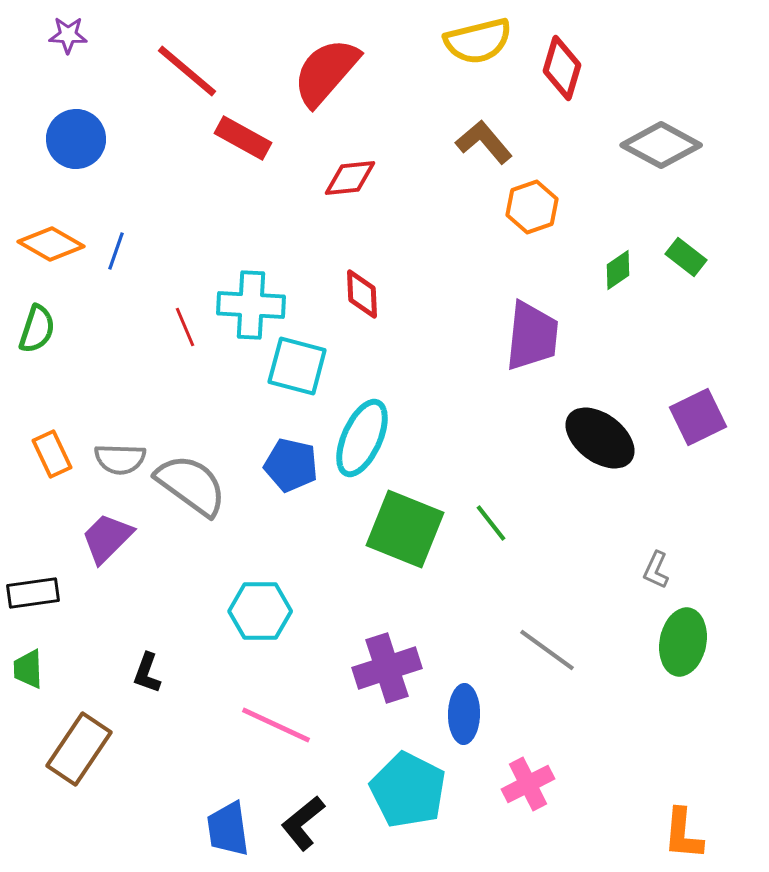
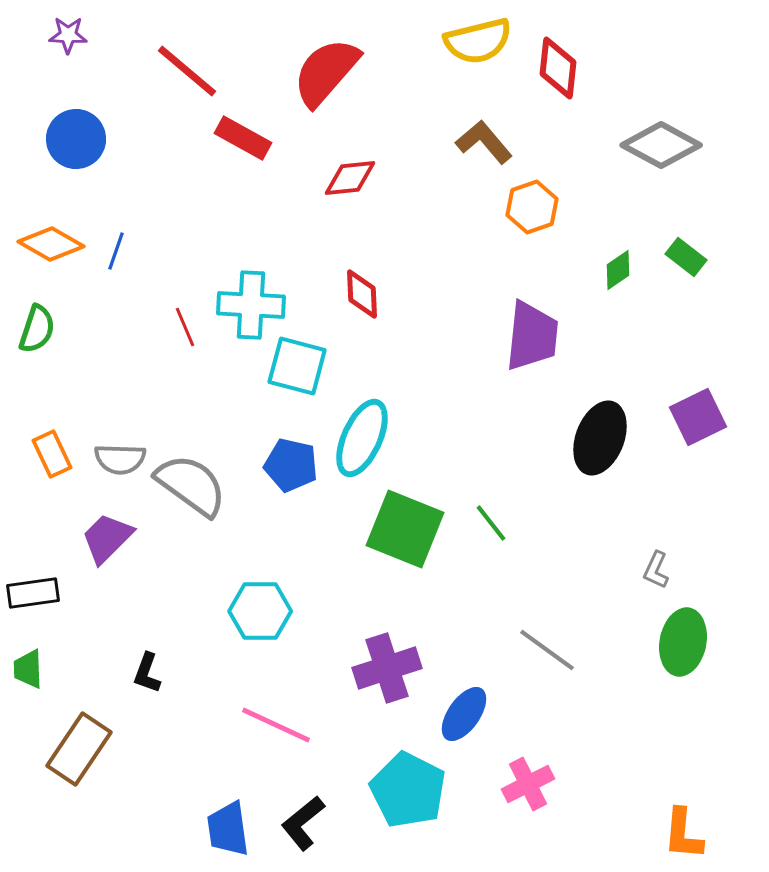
red diamond at (562, 68): moved 4 px left; rotated 10 degrees counterclockwise
black ellipse at (600, 438): rotated 74 degrees clockwise
blue ellipse at (464, 714): rotated 34 degrees clockwise
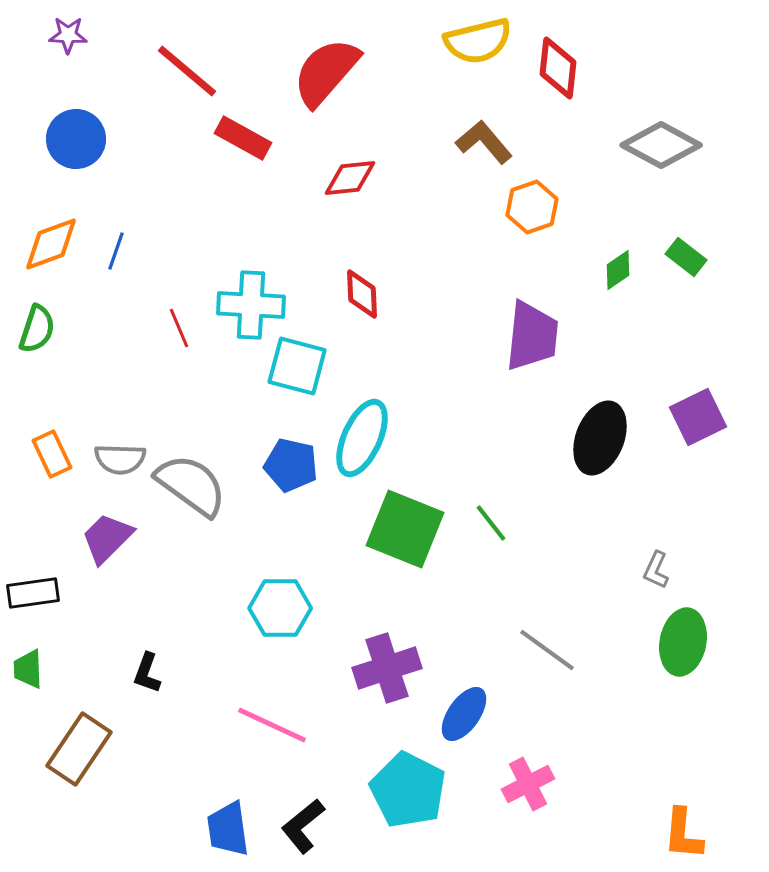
orange diamond at (51, 244): rotated 50 degrees counterclockwise
red line at (185, 327): moved 6 px left, 1 px down
cyan hexagon at (260, 611): moved 20 px right, 3 px up
pink line at (276, 725): moved 4 px left
black L-shape at (303, 823): moved 3 px down
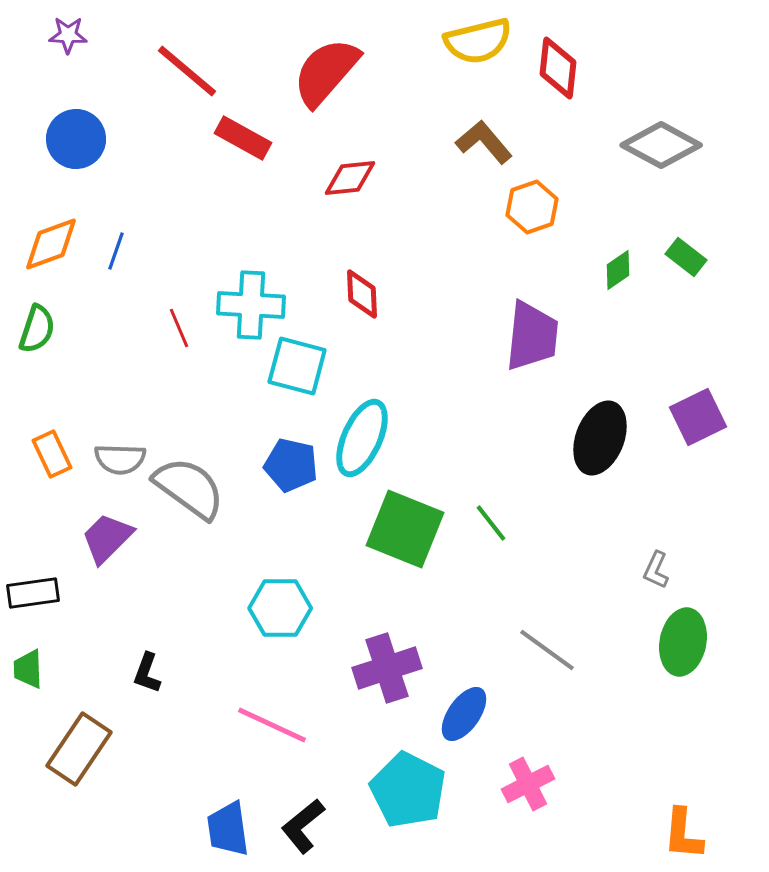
gray semicircle at (191, 485): moved 2 px left, 3 px down
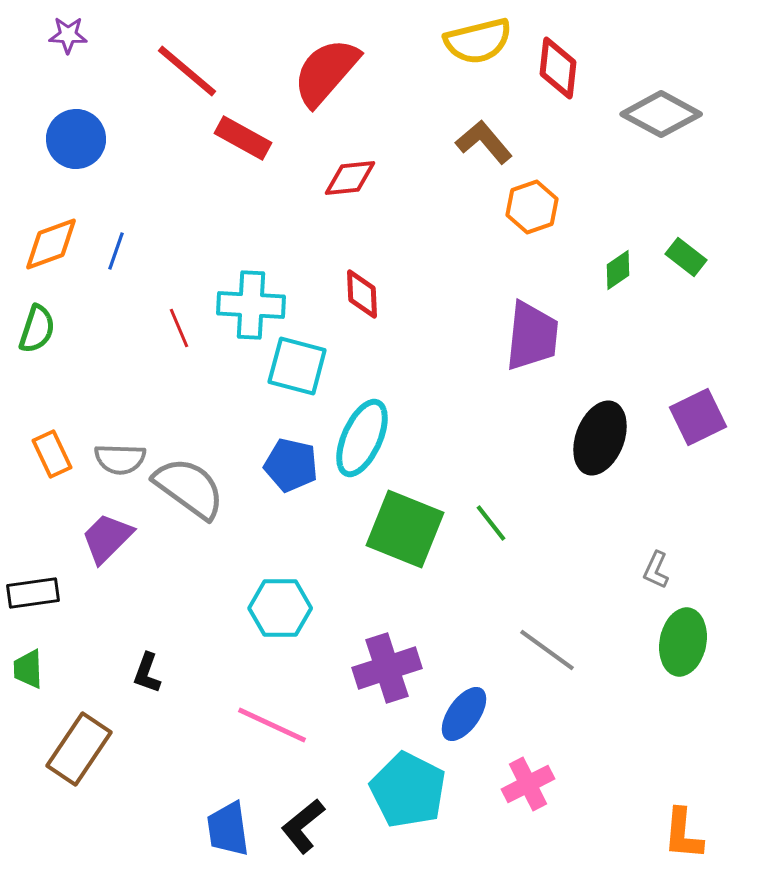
gray diamond at (661, 145): moved 31 px up
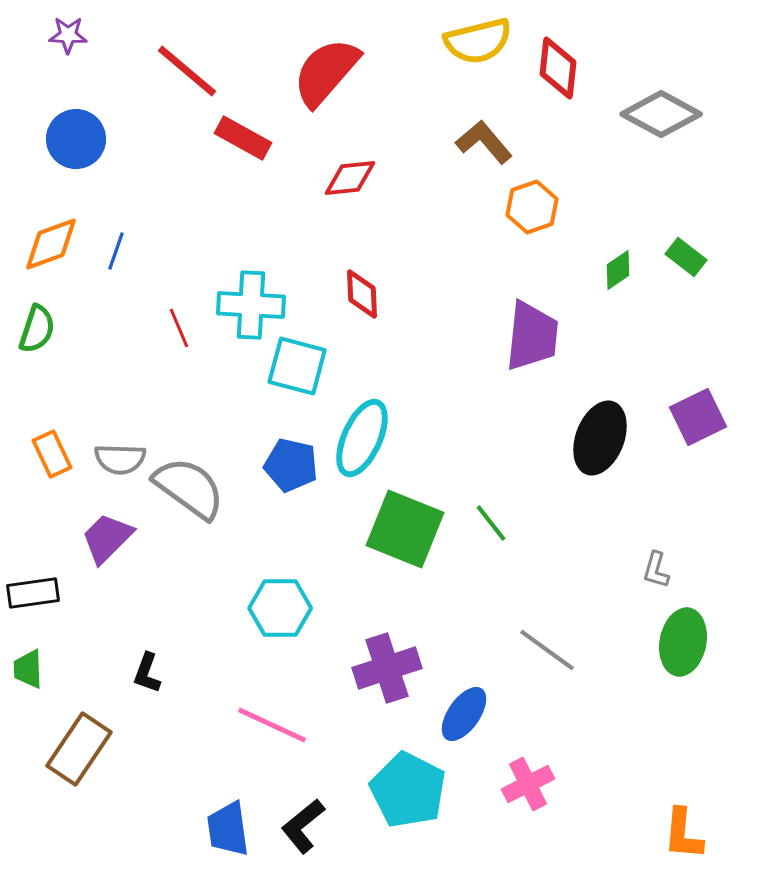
gray L-shape at (656, 570): rotated 9 degrees counterclockwise
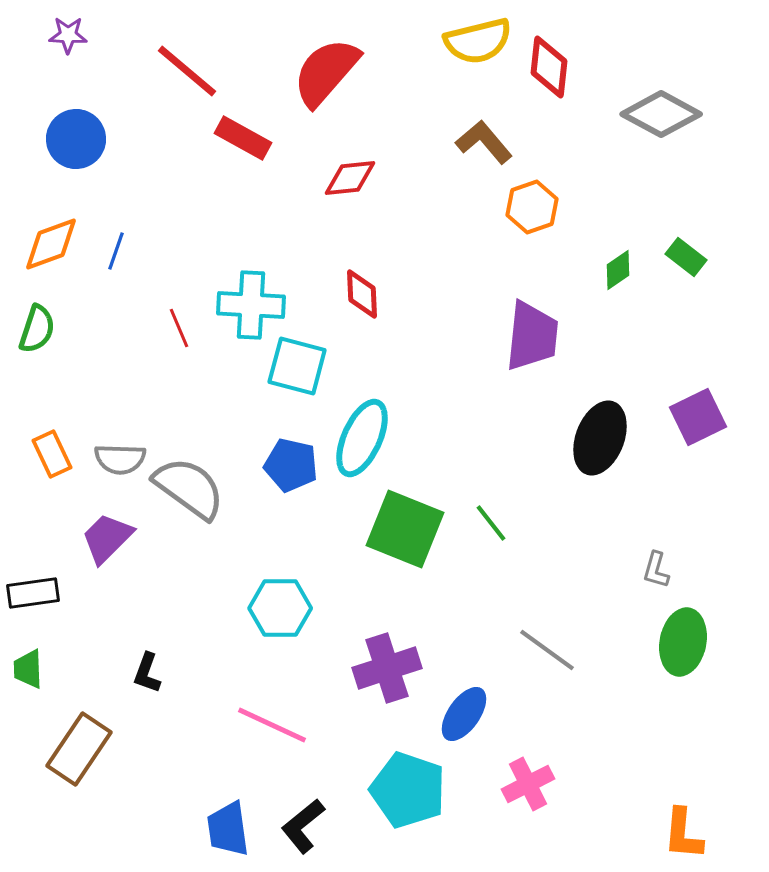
red diamond at (558, 68): moved 9 px left, 1 px up
cyan pentagon at (408, 790): rotated 8 degrees counterclockwise
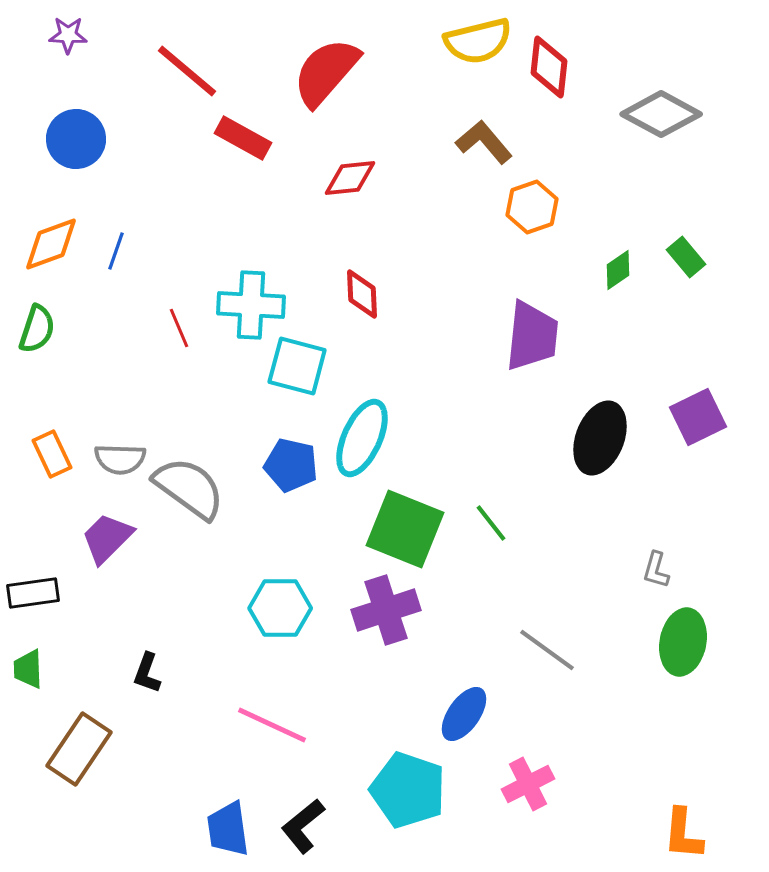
green rectangle at (686, 257): rotated 12 degrees clockwise
purple cross at (387, 668): moved 1 px left, 58 px up
